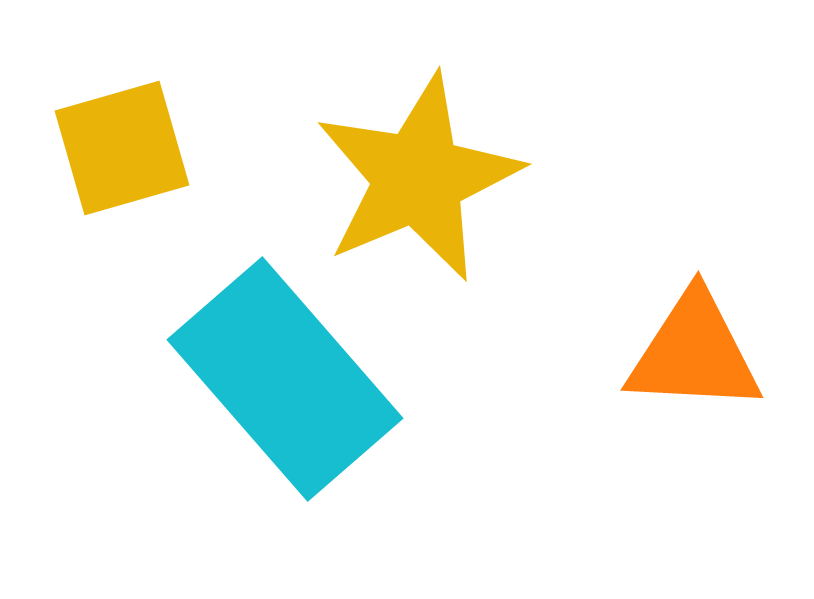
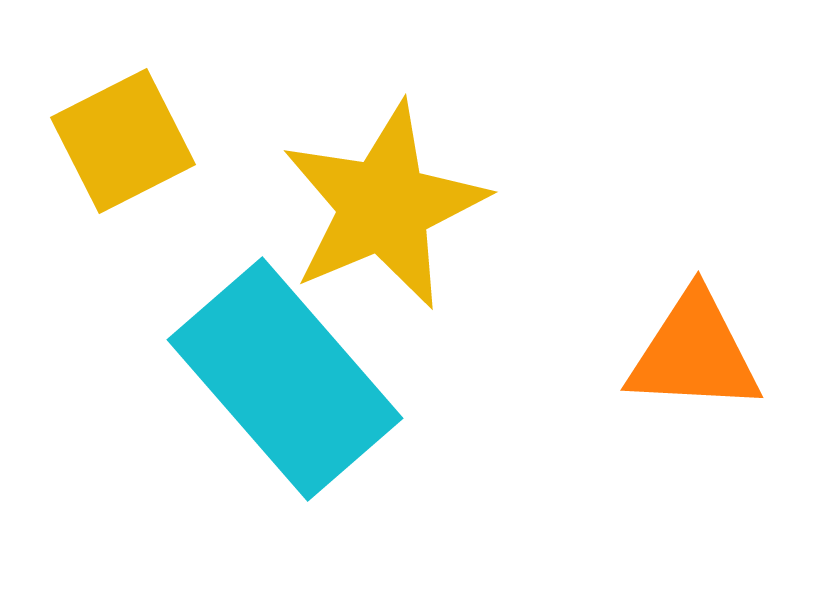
yellow square: moved 1 px right, 7 px up; rotated 11 degrees counterclockwise
yellow star: moved 34 px left, 28 px down
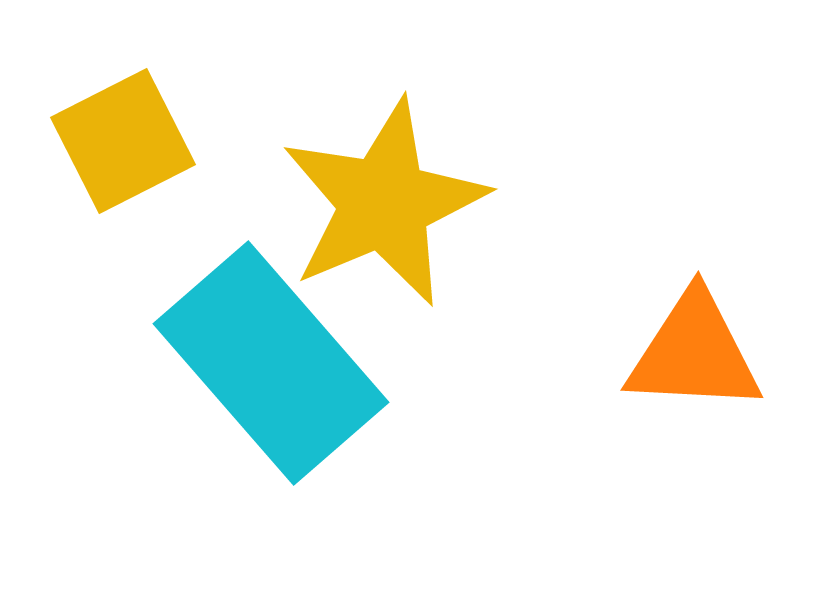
yellow star: moved 3 px up
cyan rectangle: moved 14 px left, 16 px up
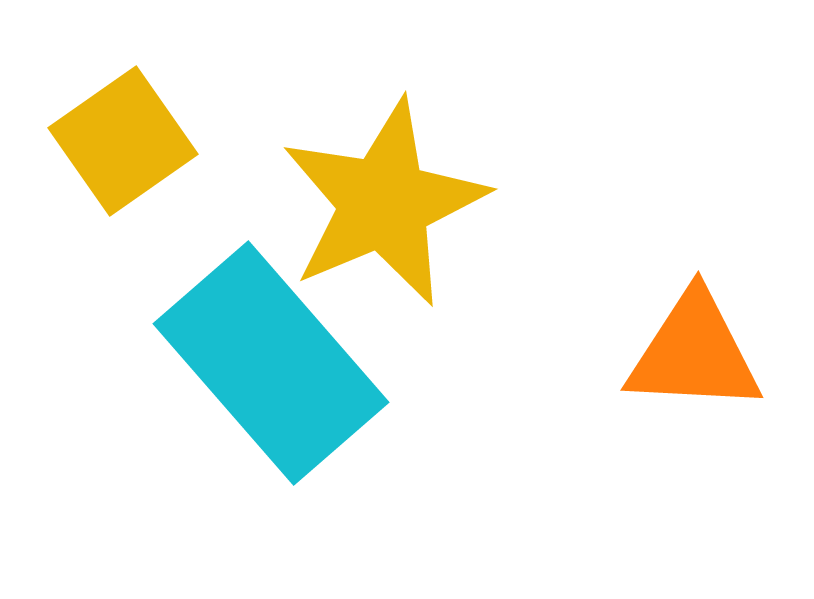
yellow square: rotated 8 degrees counterclockwise
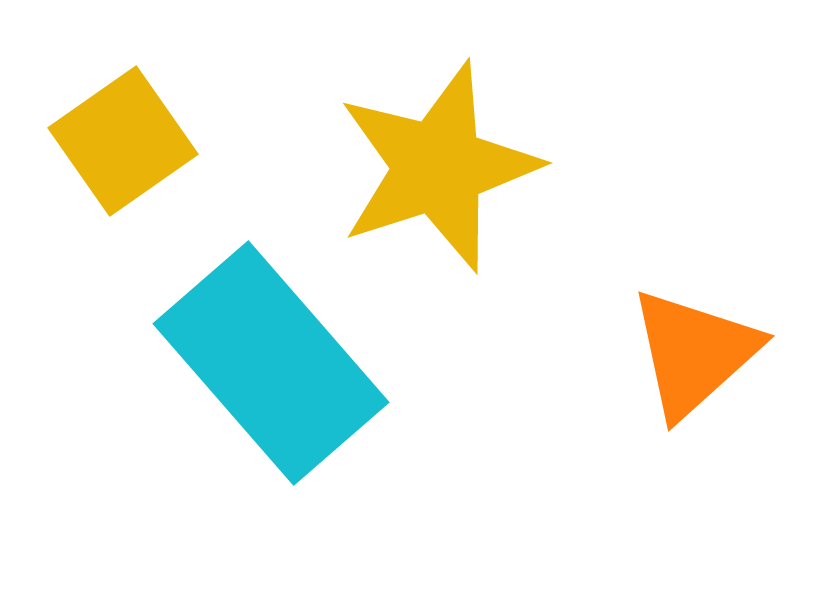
yellow star: moved 54 px right, 36 px up; rotated 5 degrees clockwise
orange triangle: rotated 45 degrees counterclockwise
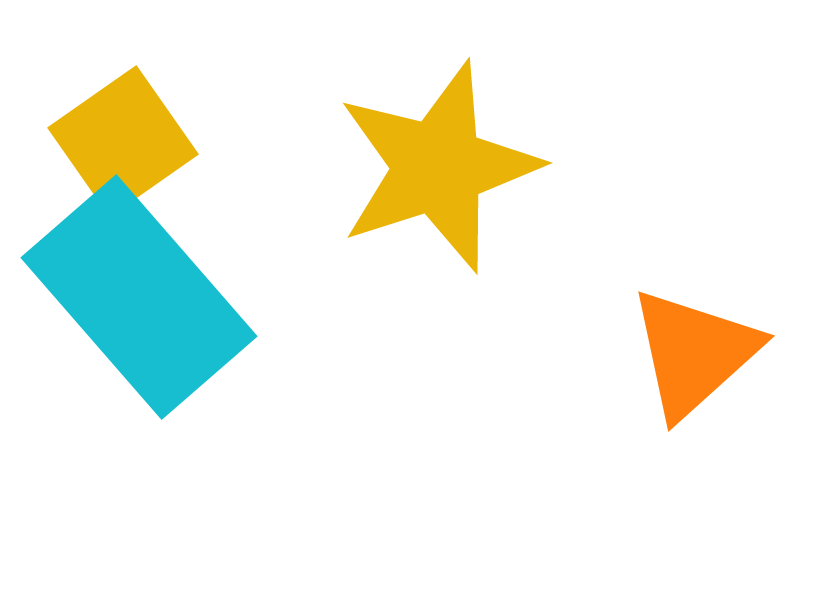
cyan rectangle: moved 132 px left, 66 px up
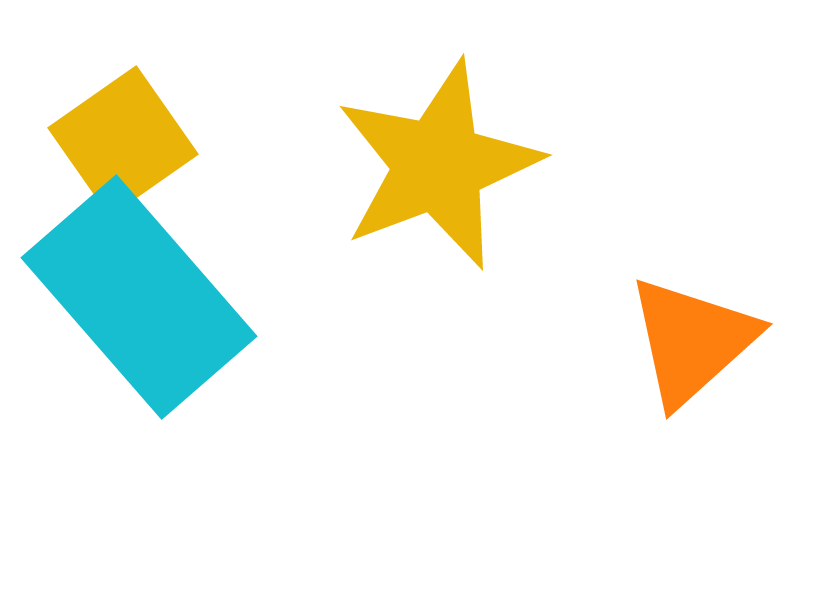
yellow star: moved 2 px up; rotated 3 degrees counterclockwise
orange triangle: moved 2 px left, 12 px up
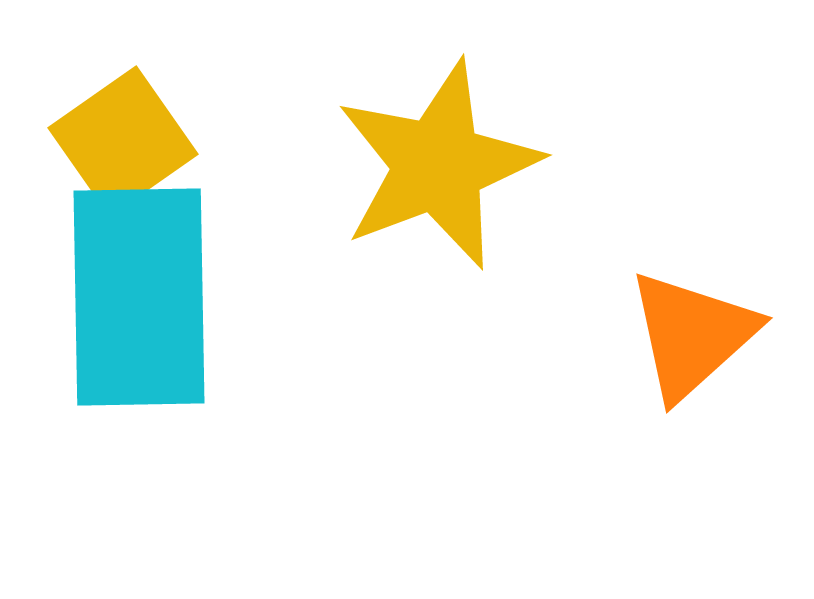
cyan rectangle: rotated 40 degrees clockwise
orange triangle: moved 6 px up
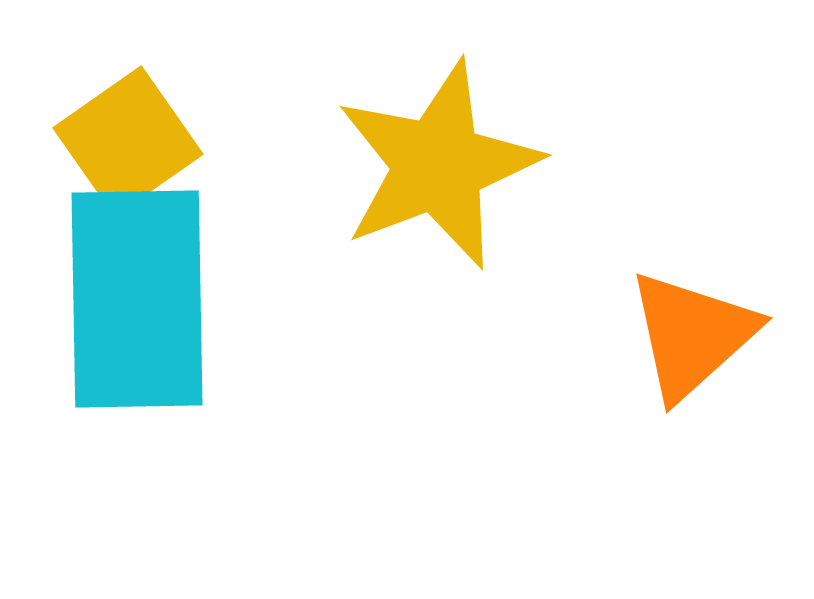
yellow square: moved 5 px right
cyan rectangle: moved 2 px left, 2 px down
